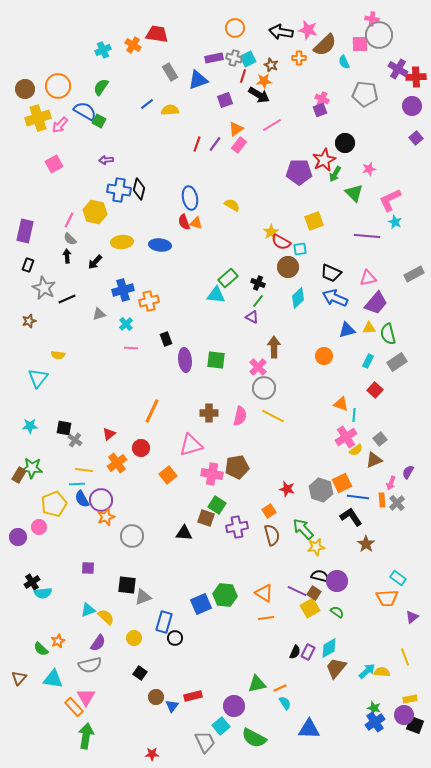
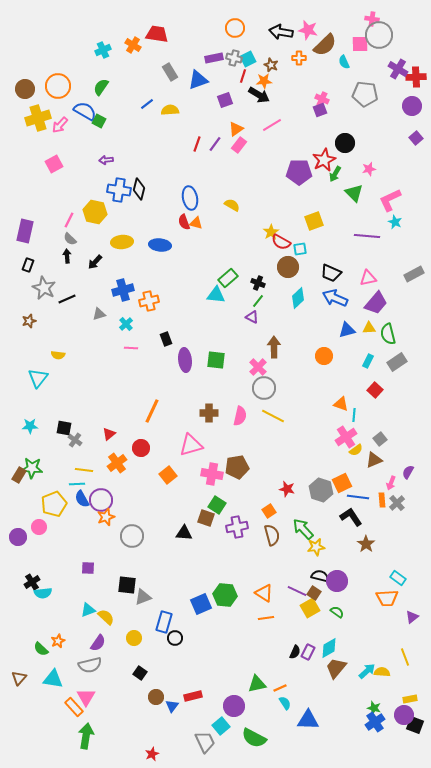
blue triangle at (309, 729): moved 1 px left, 9 px up
red star at (152, 754): rotated 24 degrees counterclockwise
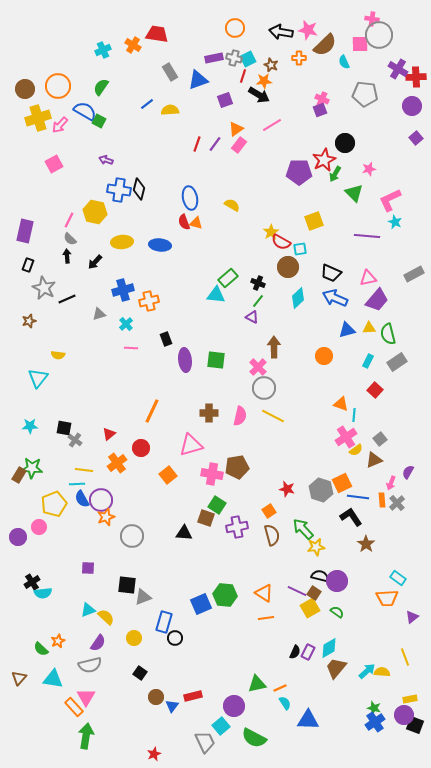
purple arrow at (106, 160): rotated 24 degrees clockwise
purple trapezoid at (376, 303): moved 1 px right, 3 px up
red star at (152, 754): moved 2 px right
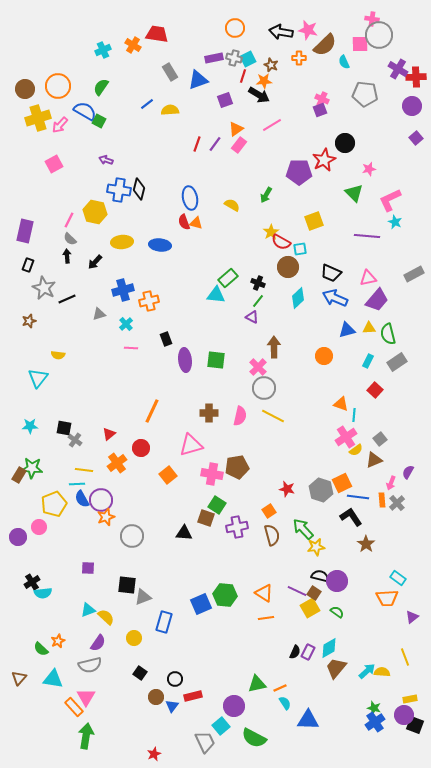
green arrow at (335, 174): moved 69 px left, 21 px down
black circle at (175, 638): moved 41 px down
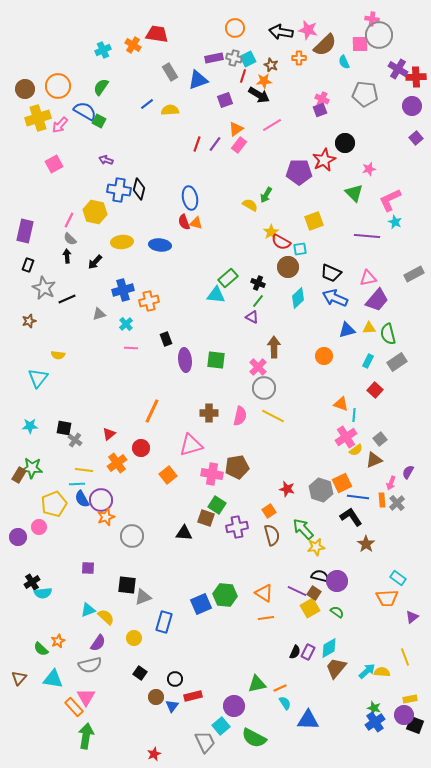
yellow semicircle at (232, 205): moved 18 px right
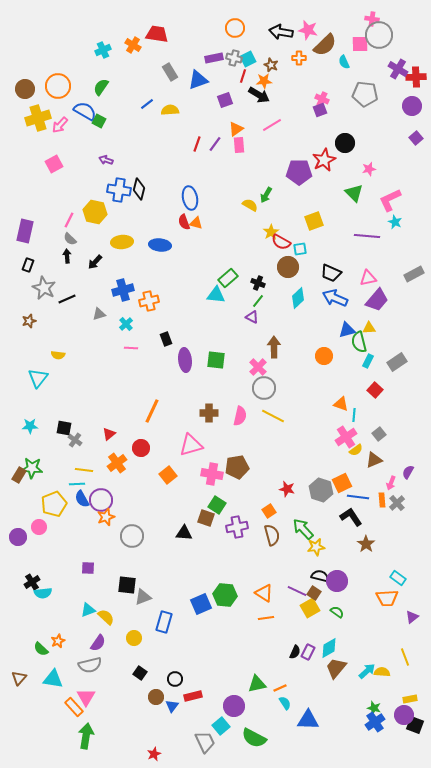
pink rectangle at (239, 145): rotated 42 degrees counterclockwise
green semicircle at (388, 334): moved 29 px left, 8 px down
gray square at (380, 439): moved 1 px left, 5 px up
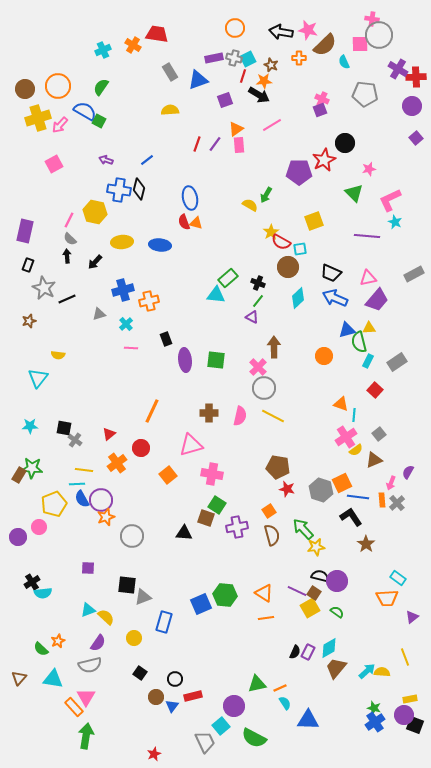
blue line at (147, 104): moved 56 px down
brown pentagon at (237, 467): moved 41 px right; rotated 20 degrees clockwise
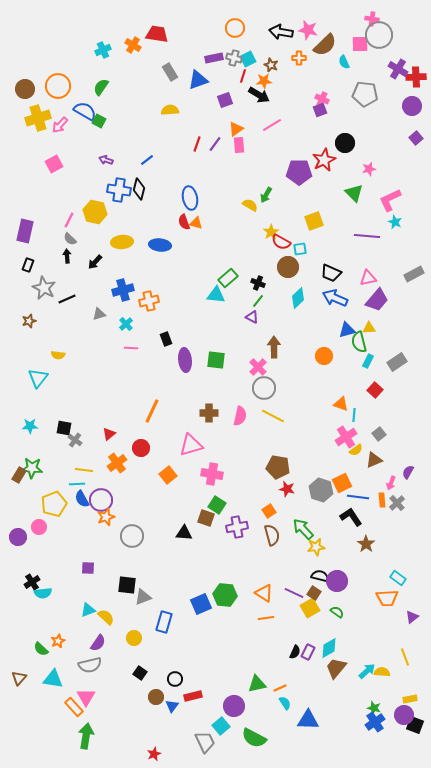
purple line at (297, 591): moved 3 px left, 2 px down
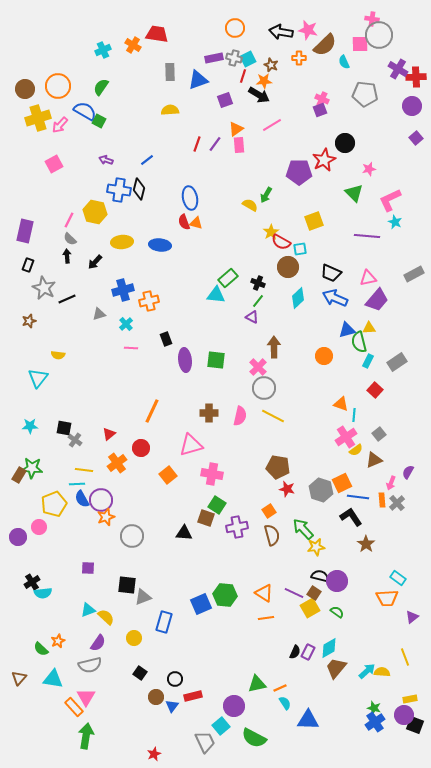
gray rectangle at (170, 72): rotated 30 degrees clockwise
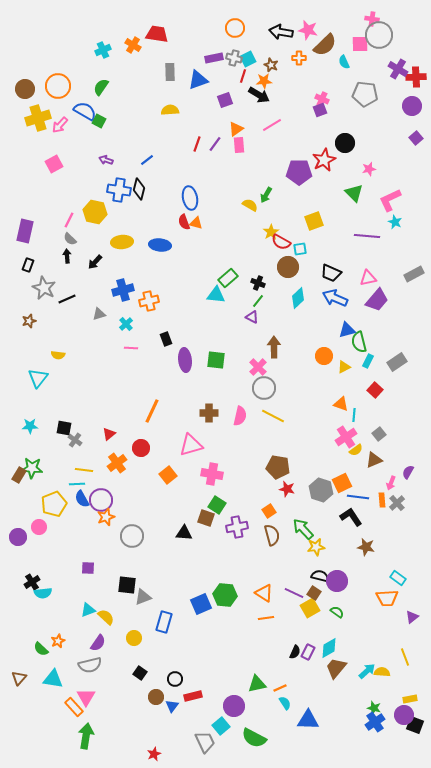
yellow triangle at (369, 328): moved 25 px left, 39 px down; rotated 24 degrees counterclockwise
brown star at (366, 544): moved 3 px down; rotated 24 degrees counterclockwise
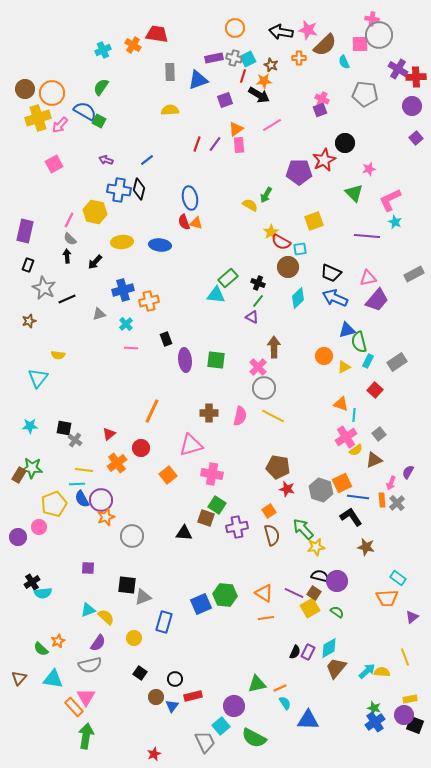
orange circle at (58, 86): moved 6 px left, 7 px down
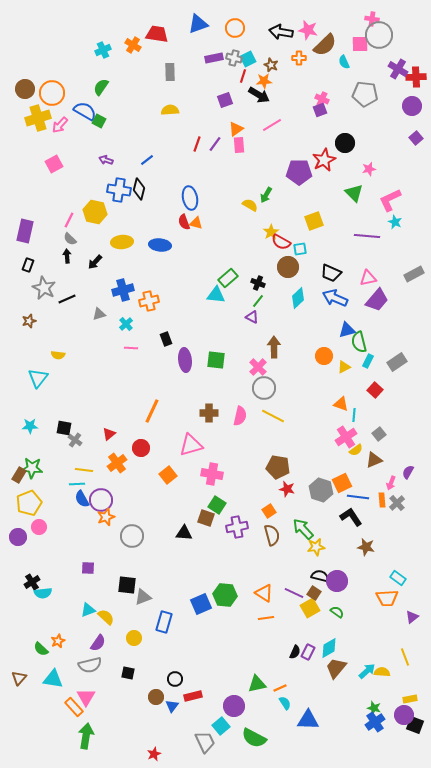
blue triangle at (198, 80): moved 56 px up
yellow pentagon at (54, 504): moved 25 px left, 1 px up
black square at (140, 673): moved 12 px left; rotated 24 degrees counterclockwise
